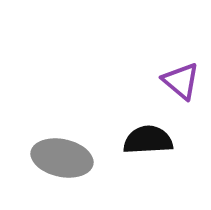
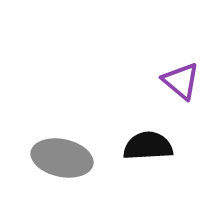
black semicircle: moved 6 px down
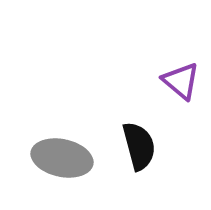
black semicircle: moved 9 px left; rotated 78 degrees clockwise
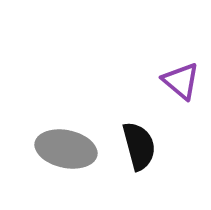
gray ellipse: moved 4 px right, 9 px up
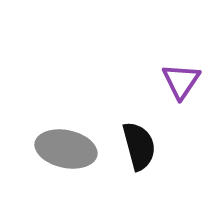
purple triangle: rotated 24 degrees clockwise
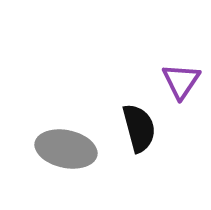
black semicircle: moved 18 px up
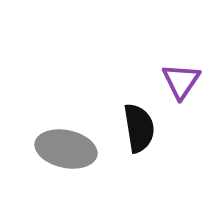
black semicircle: rotated 6 degrees clockwise
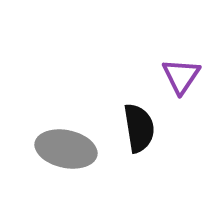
purple triangle: moved 5 px up
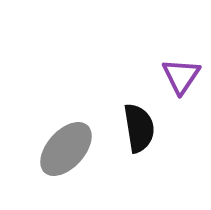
gray ellipse: rotated 60 degrees counterclockwise
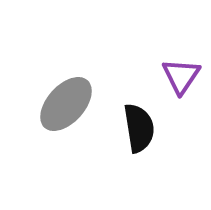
gray ellipse: moved 45 px up
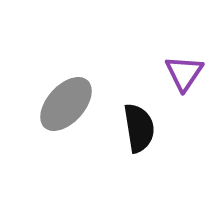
purple triangle: moved 3 px right, 3 px up
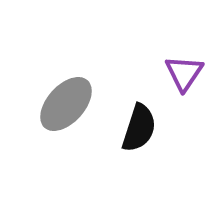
black semicircle: rotated 27 degrees clockwise
